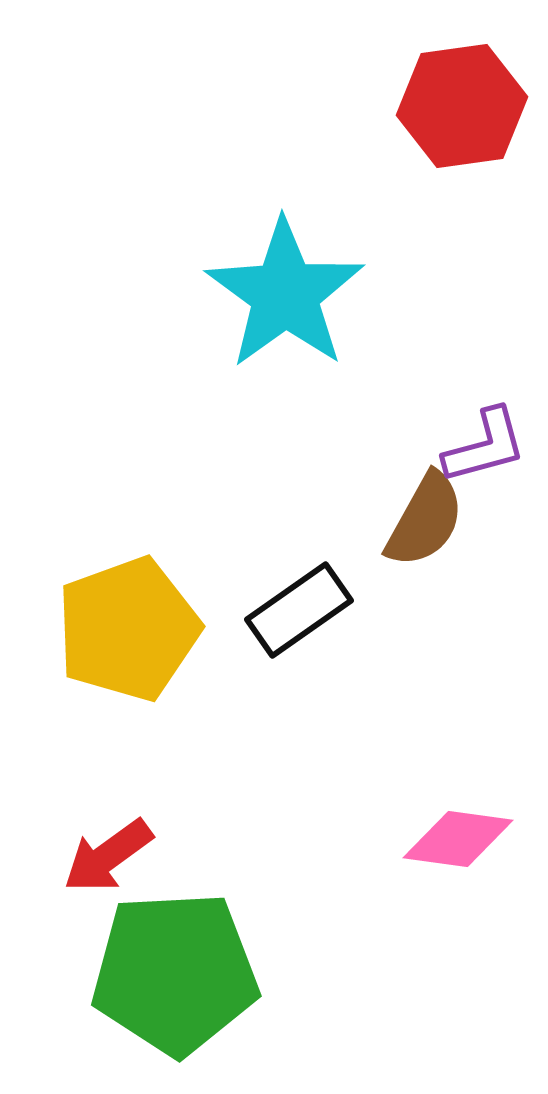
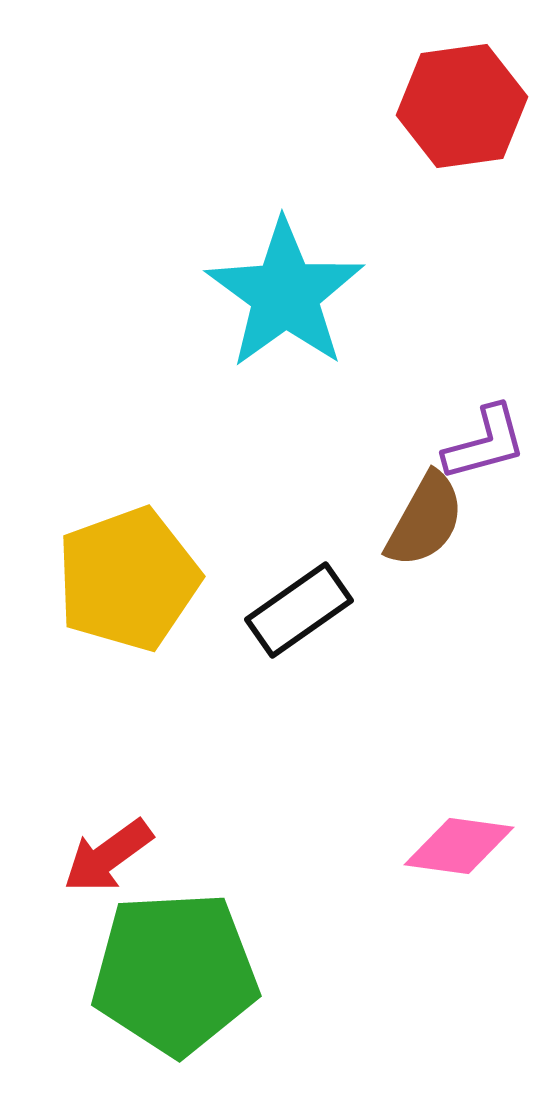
purple L-shape: moved 3 px up
yellow pentagon: moved 50 px up
pink diamond: moved 1 px right, 7 px down
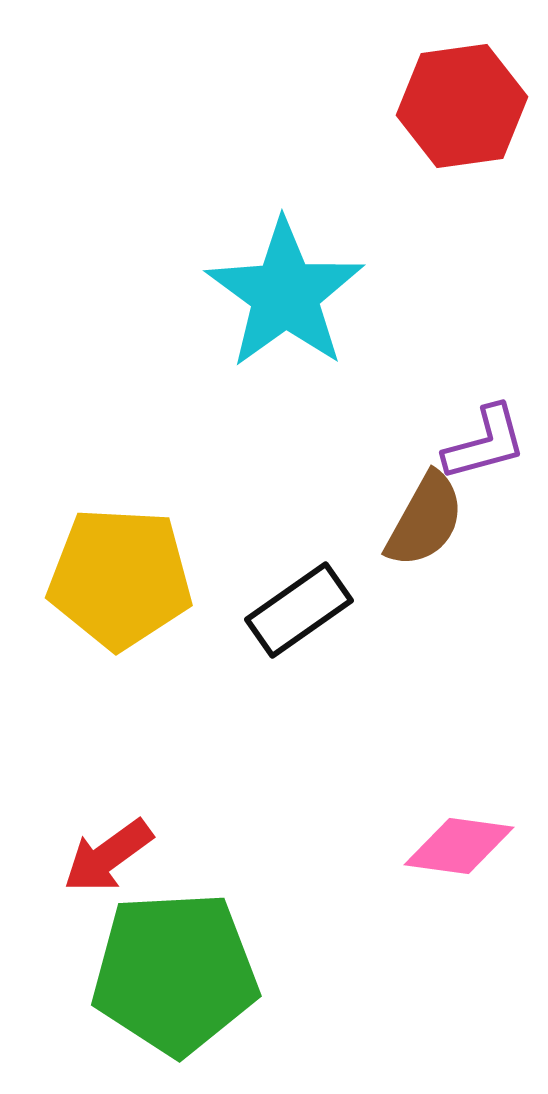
yellow pentagon: moved 8 px left, 1 px up; rotated 23 degrees clockwise
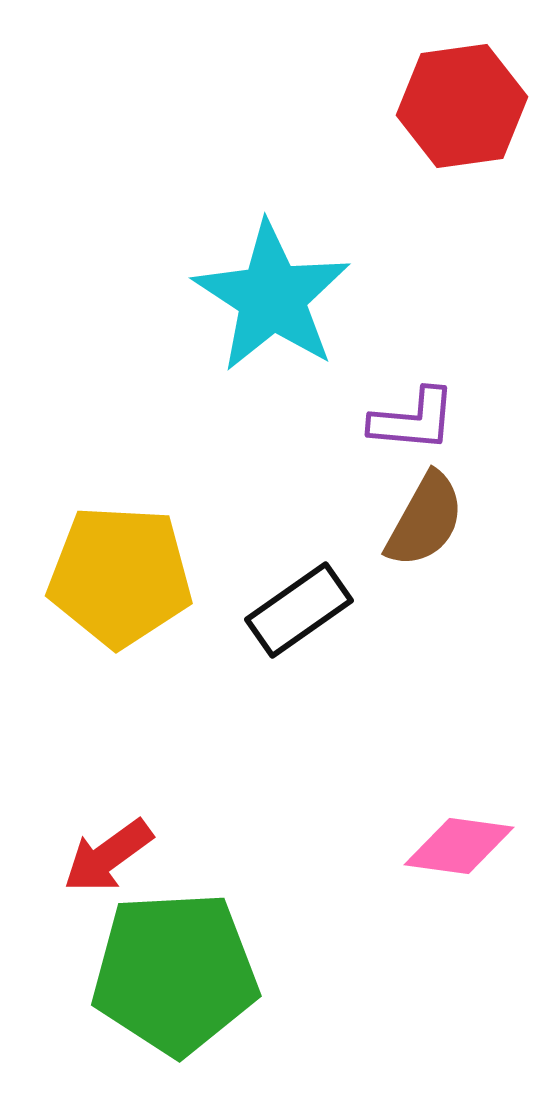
cyan star: moved 13 px left, 3 px down; rotated 3 degrees counterclockwise
purple L-shape: moved 72 px left, 23 px up; rotated 20 degrees clockwise
yellow pentagon: moved 2 px up
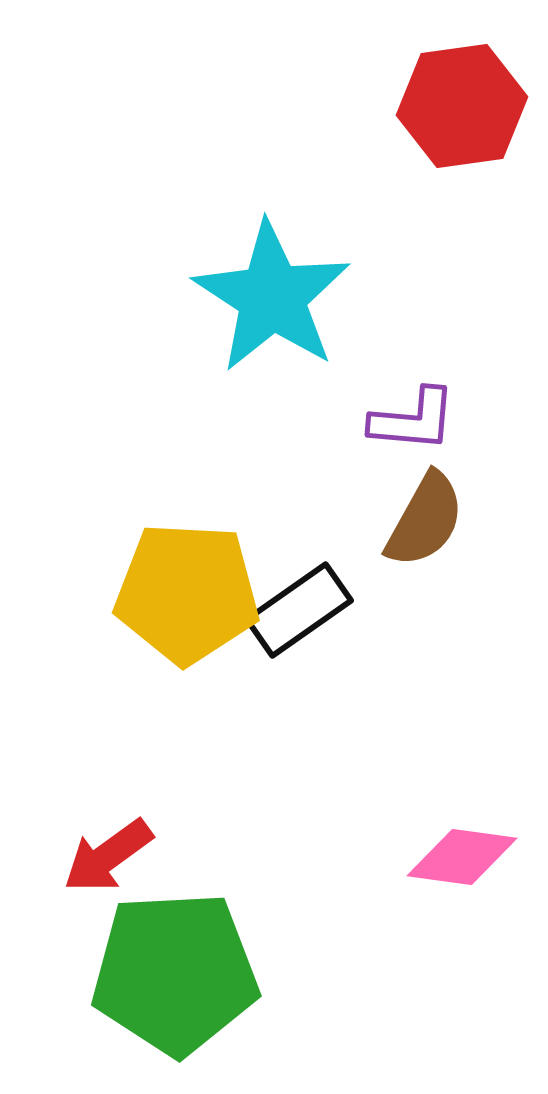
yellow pentagon: moved 67 px right, 17 px down
pink diamond: moved 3 px right, 11 px down
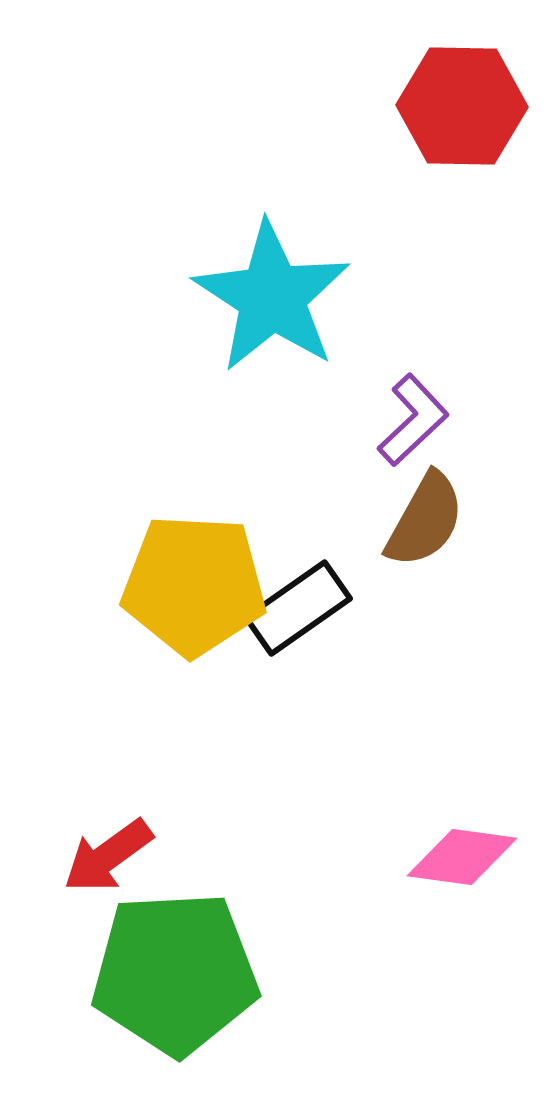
red hexagon: rotated 9 degrees clockwise
purple L-shape: rotated 48 degrees counterclockwise
yellow pentagon: moved 7 px right, 8 px up
black rectangle: moved 1 px left, 2 px up
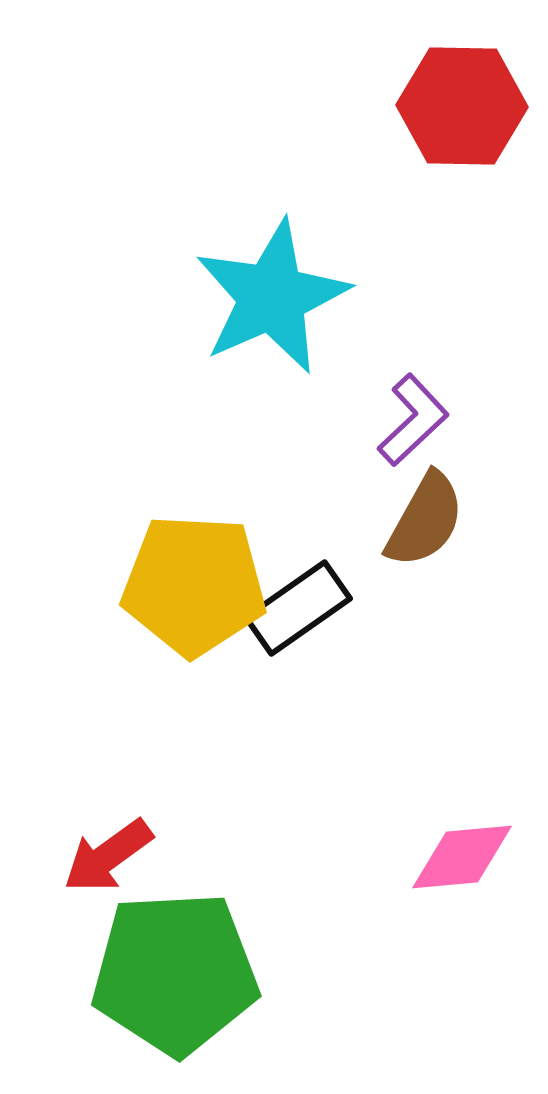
cyan star: rotated 15 degrees clockwise
pink diamond: rotated 13 degrees counterclockwise
